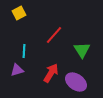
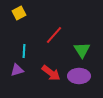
red arrow: rotated 96 degrees clockwise
purple ellipse: moved 3 px right, 6 px up; rotated 35 degrees counterclockwise
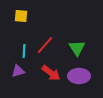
yellow square: moved 2 px right, 3 px down; rotated 32 degrees clockwise
red line: moved 9 px left, 10 px down
green triangle: moved 5 px left, 2 px up
purple triangle: moved 1 px right, 1 px down
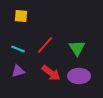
cyan line: moved 6 px left, 2 px up; rotated 72 degrees counterclockwise
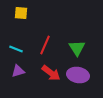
yellow square: moved 3 px up
red line: rotated 18 degrees counterclockwise
cyan line: moved 2 px left
purple ellipse: moved 1 px left, 1 px up; rotated 10 degrees clockwise
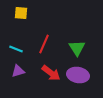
red line: moved 1 px left, 1 px up
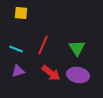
red line: moved 1 px left, 1 px down
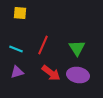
yellow square: moved 1 px left
purple triangle: moved 1 px left, 1 px down
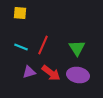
cyan line: moved 5 px right, 2 px up
purple triangle: moved 12 px right
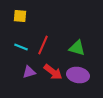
yellow square: moved 3 px down
green triangle: rotated 42 degrees counterclockwise
red arrow: moved 2 px right, 1 px up
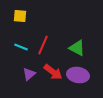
green triangle: rotated 12 degrees clockwise
purple triangle: moved 2 px down; rotated 24 degrees counterclockwise
